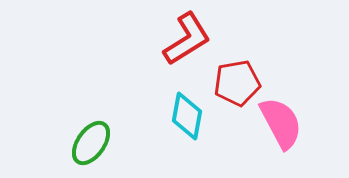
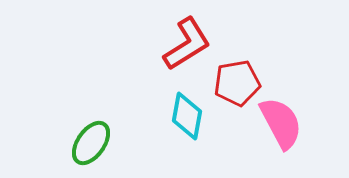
red L-shape: moved 5 px down
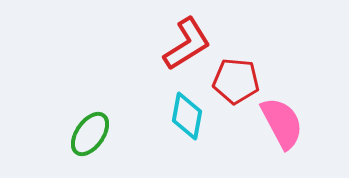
red pentagon: moved 1 px left, 2 px up; rotated 15 degrees clockwise
pink semicircle: moved 1 px right
green ellipse: moved 1 px left, 9 px up
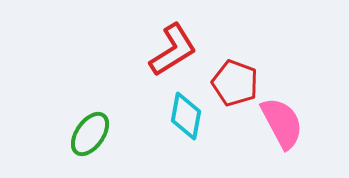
red L-shape: moved 14 px left, 6 px down
red pentagon: moved 1 px left, 2 px down; rotated 15 degrees clockwise
cyan diamond: moved 1 px left
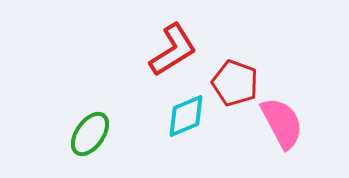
cyan diamond: rotated 57 degrees clockwise
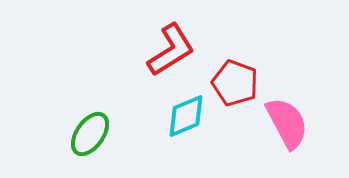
red L-shape: moved 2 px left
pink semicircle: moved 5 px right
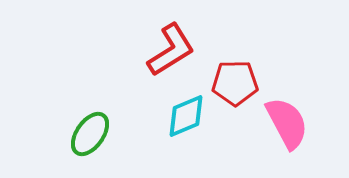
red pentagon: rotated 21 degrees counterclockwise
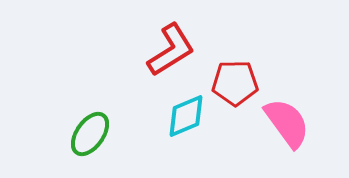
pink semicircle: rotated 8 degrees counterclockwise
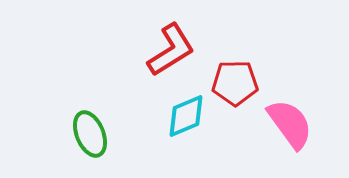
pink semicircle: moved 3 px right, 1 px down
green ellipse: rotated 57 degrees counterclockwise
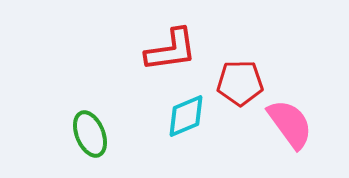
red L-shape: rotated 24 degrees clockwise
red pentagon: moved 5 px right
